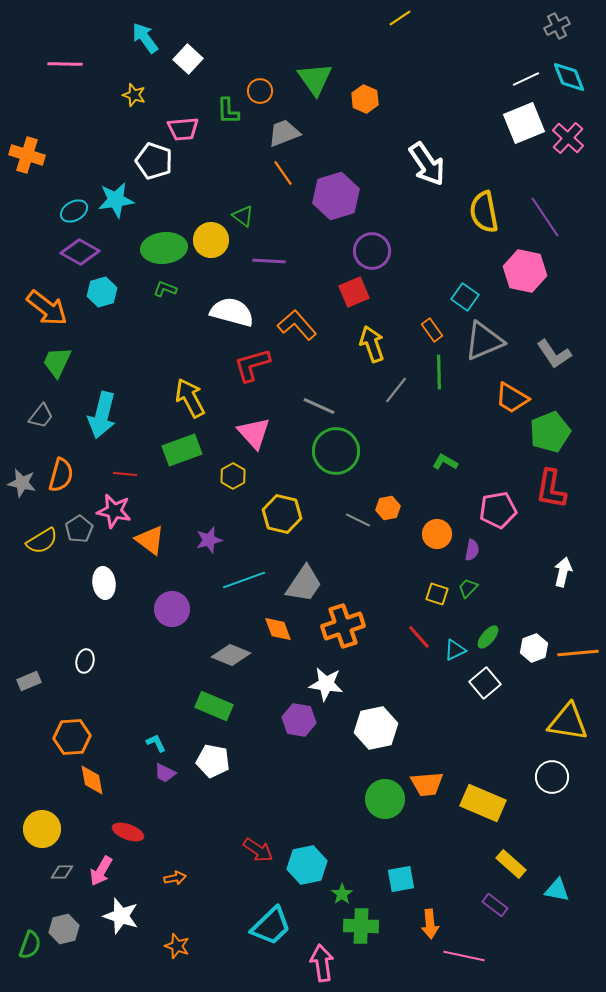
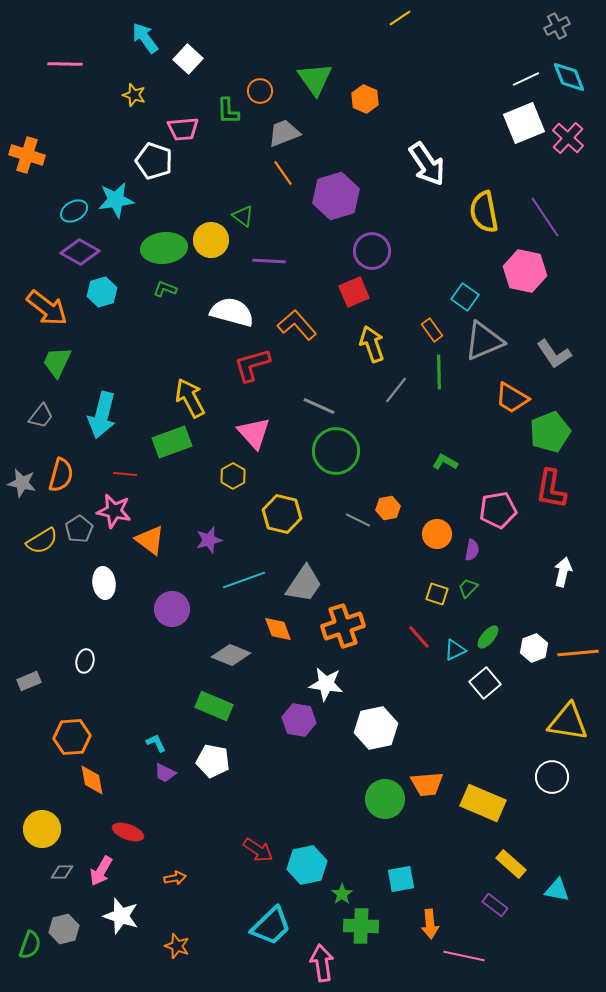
green rectangle at (182, 450): moved 10 px left, 8 px up
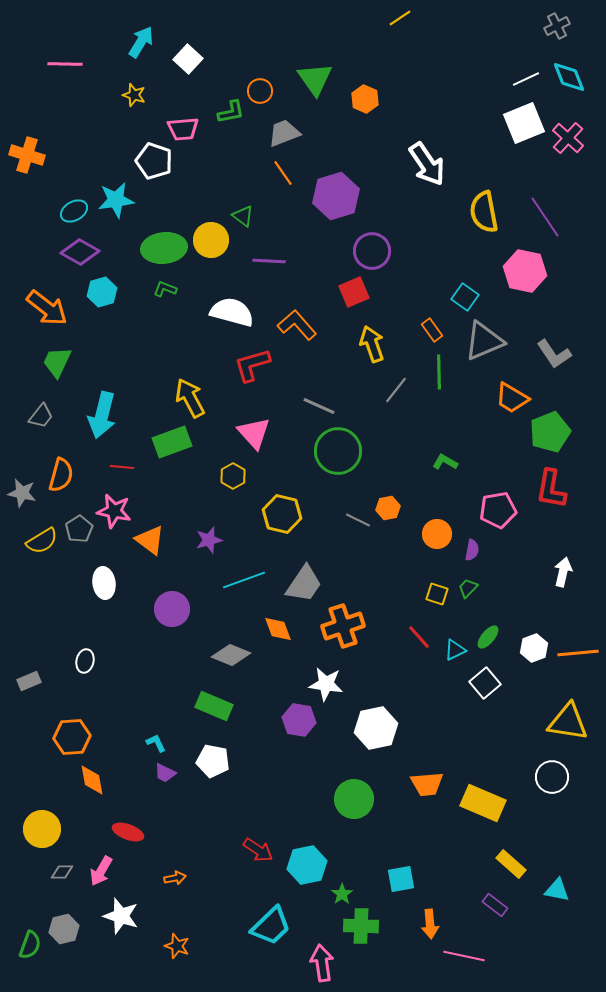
cyan arrow at (145, 38): moved 4 px left, 4 px down; rotated 68 degrees clockwise
green L-shape at (228, 111): moved 3 px right, 1 px down; rotated 100 degrees counterclockwise
green circle at (336, 451): moved 2 px right
red line at (125, 474): moved 3 px left, 7 px up
gray star at (22, 483): moved 10 px down
green circle at (385, 799): moved 31 px left
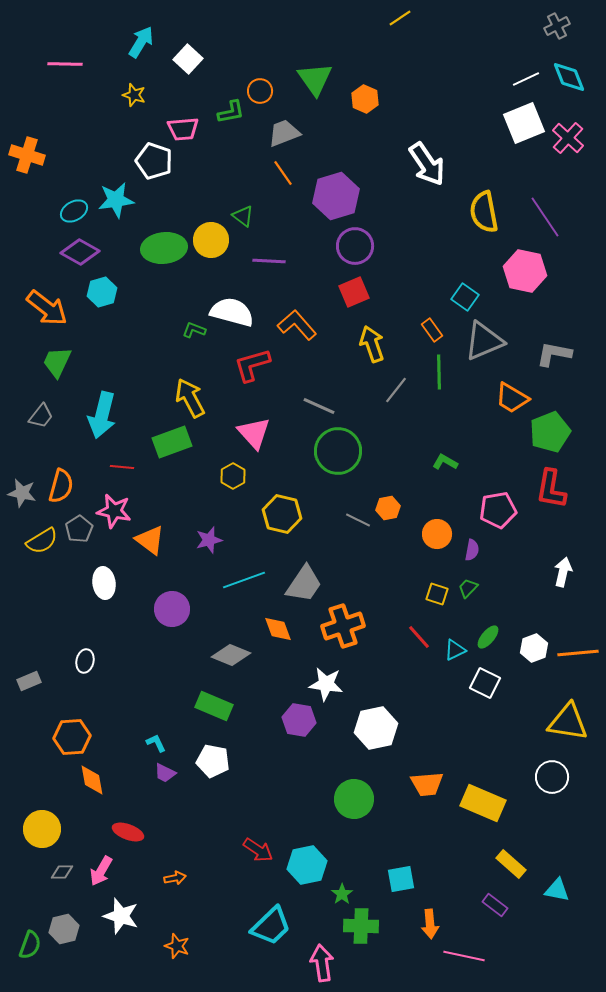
purple circle at (372, 251): moved 17 px left, 5 px up
green L-shape at (165, 289): moved 29 px right, 41 px down
gray L-shape at (554, 354): rotated 135 degrees clockwise
orange semicircle at (61, 475): moved 11 px down
white square at (485, 683): rotated 24 degrees counterclockwise
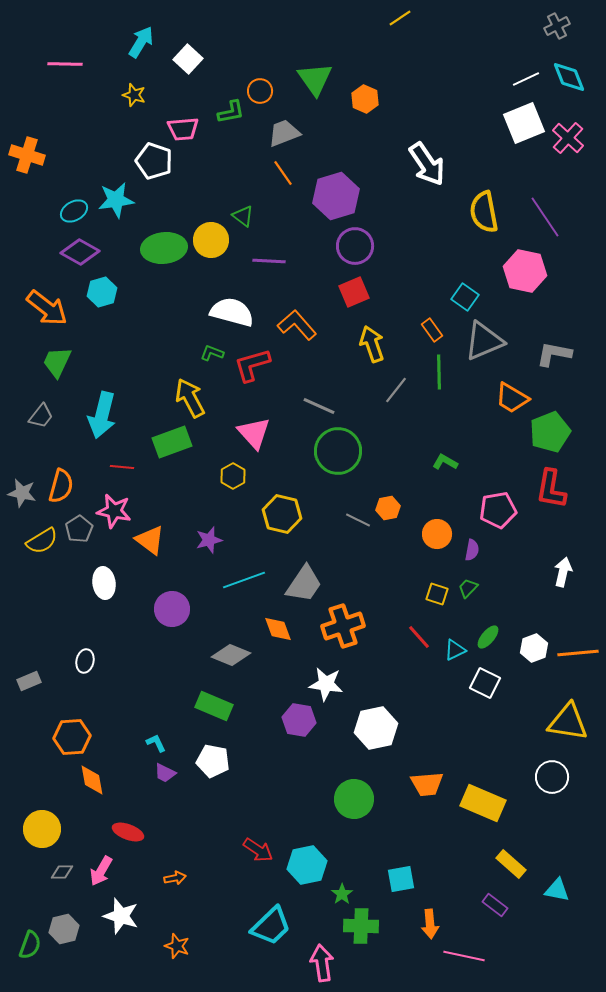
green L-shape at (194, 330): moved 18 px right, 23 px down
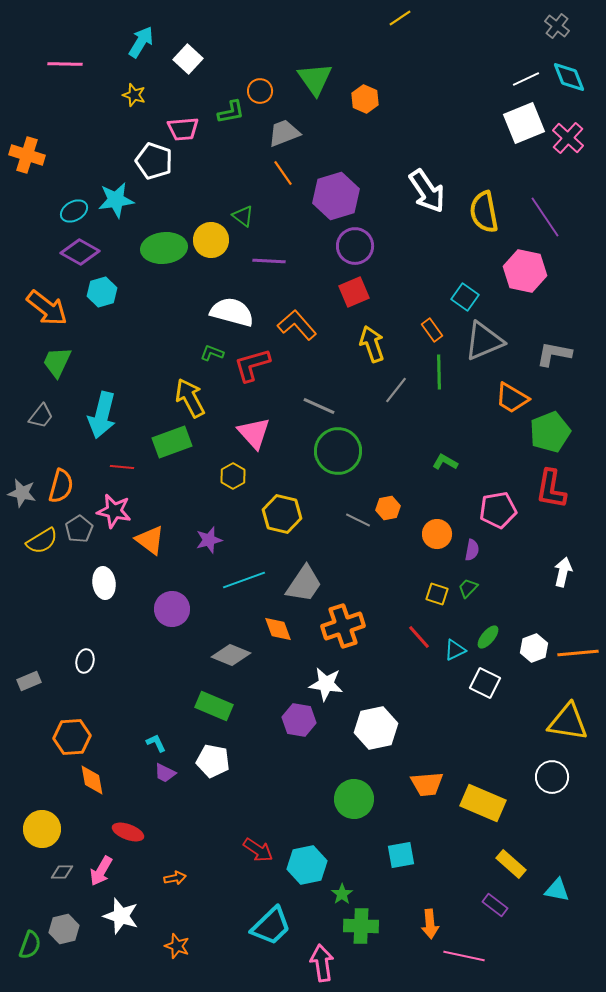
gray cross at (557, 26): rotated 25 degrees counterclockwise
white arrow at (427, 164): moved 27 px down
cyan square at (401, 879): moved 24 px up
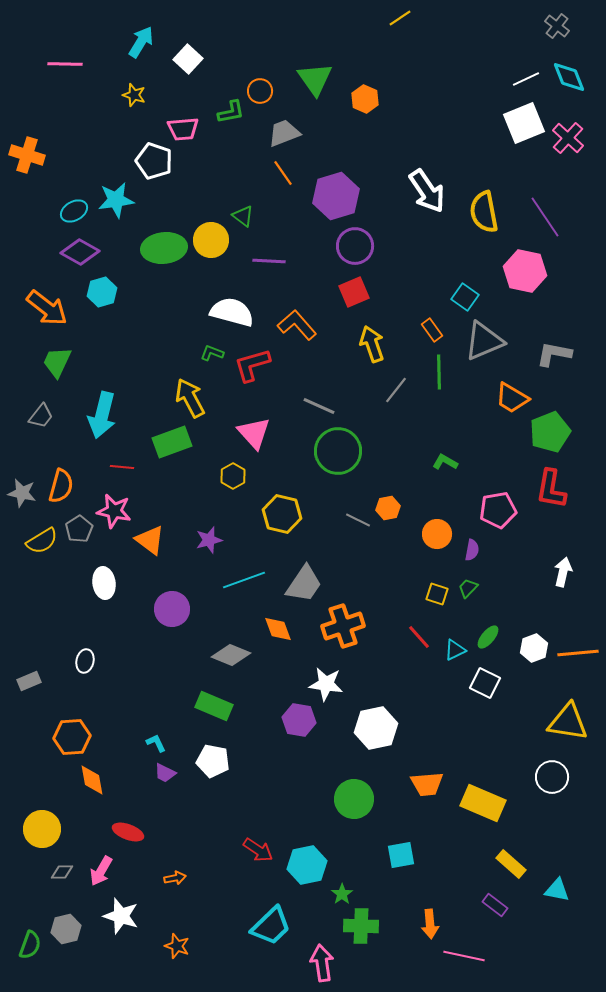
gray hexagon at (64, 929): moved 2 px right
